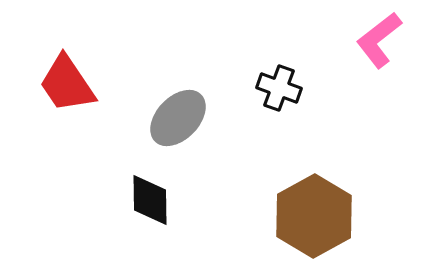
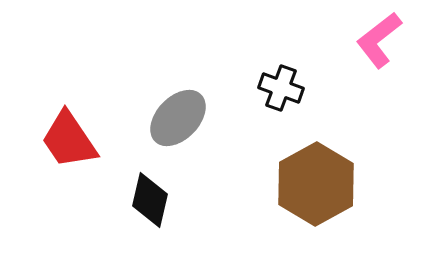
red trapezoid: moved 2 px right, 56 px down
black cross: moved 2 px right
black diamond: rotated 14 degrees clockwise
brown hexagon: moved 2 px right, 32 px up
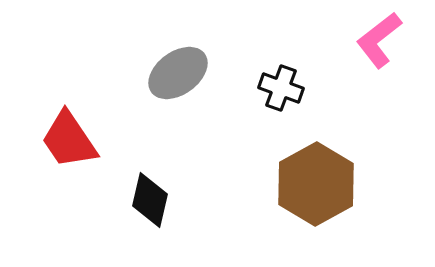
gray ellipse: moved 45 px up; rotated 10 degrees clockwise
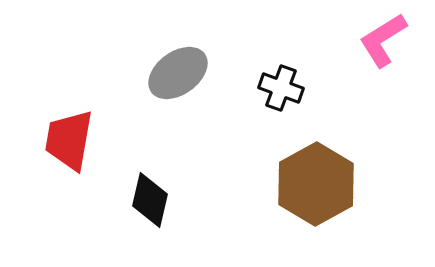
pink L-shape: moved 4 px right; rotated 6 degrees clockwise
red trapezoid: rotated 44 degrees clockwise
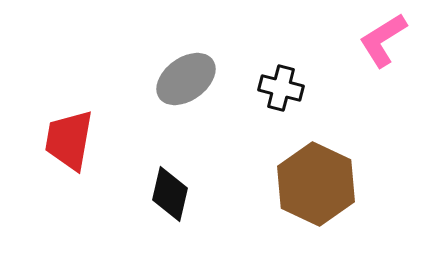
gray ellipse: moved 8 px right, 6 px down
black cross: rotated 6 degrees counterclockwise
brown hexagon: rotated 6 degrees counterclockwise
black diamond: moved 20 px right, 6 px up
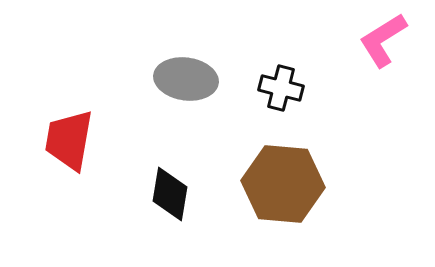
gray ellipse: rotated 44 degrees clockwise
brown hexagon: moved 33 px left; rotated 20 degrees counterclockwise
black diamond: rotated 4 degrees counterclockwise
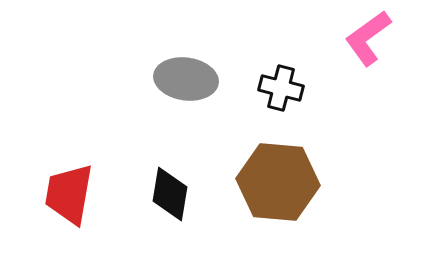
pink L-shape: moved 15 px left, 2 px up; rotated 4 degrees counterclockwise
red trapezoid: moved 54 px down
brown hexagon: moved 5 px left, 2 px up
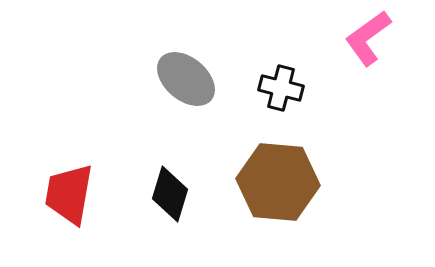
gray ellipse: rotated 32 degrees clockwise
black diamond: rotated 8 degrees clockwise
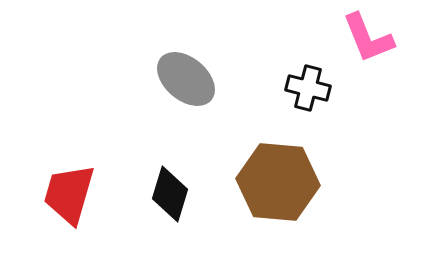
pink L-shape: rotated 76 degrees counterclockwise
black cross: moved 27 px right
red trapezoid: rotated 6 degrees clockwise
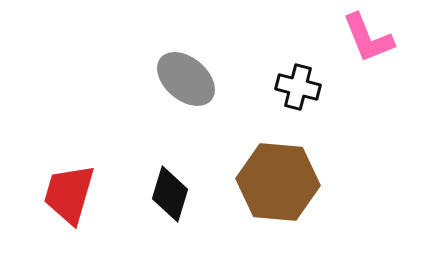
black cross: moved 10 px left, 1 px up
